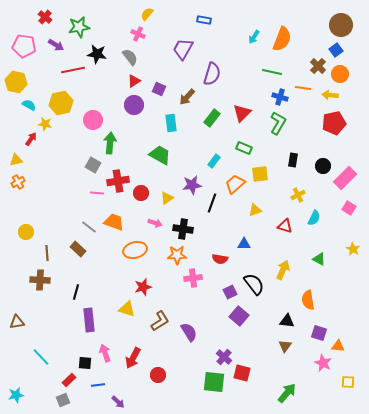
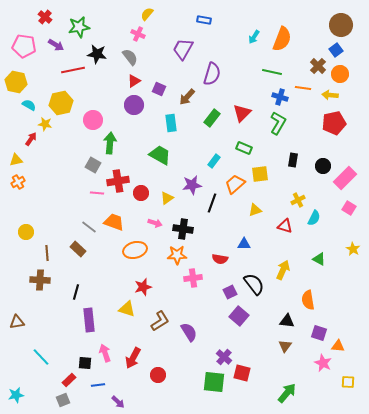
yellow cross at (298, 195): moved 5 px down
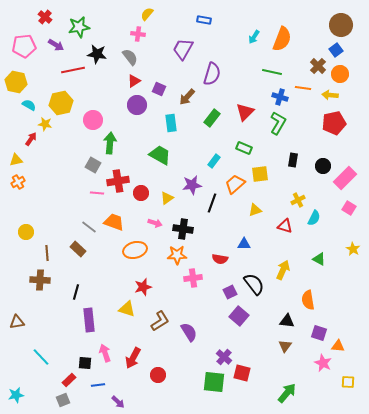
pink cross at (138, 34): rotated 16 degrees counterclockwise
pink pentagon at (24, 46): rotated 15 degrees counterclockwise
purple circle at (134, 105): moved 3 px right
red triangle at (242, 113): moved 3 px right, 1 px up
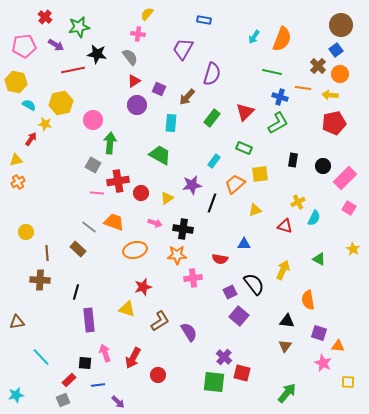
cyan rectangle at (171, 123): rotated 12 degrees clockwise
green L-shape at (278, 123): rotated 30 degrees clockwise
yellow cross at (298, 200): moved 2 px down
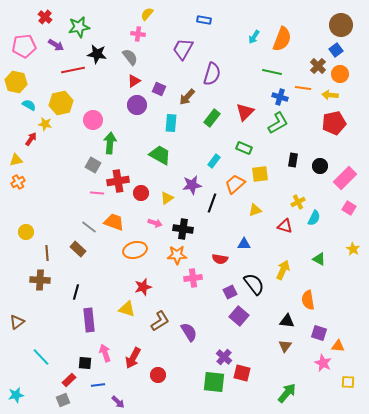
black circle at (323, 166): moved 3 px left
brown triangle at (17, 322): rotated 28 degrees counterclockwise
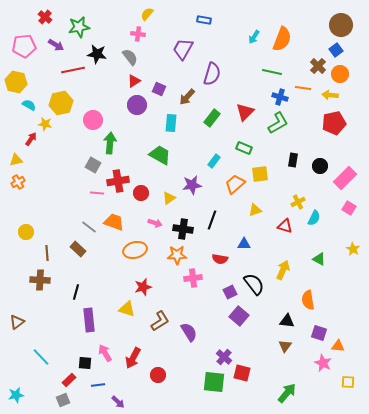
yellow triangle at (167, 198): moved 2 px right
black line at (212, 203): moved 17 px down
pink arrow at (105, 353): rotated 12 degrees counterclockwise
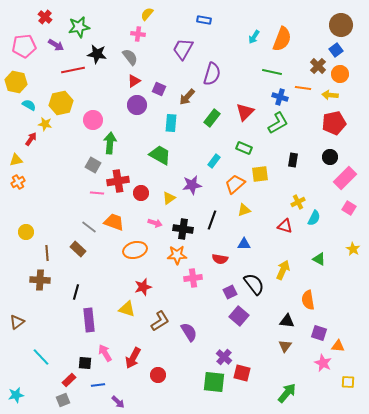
black circle at (320, 166): moved 10 px right, 9 px up
yellow triangle at (255, 210): moved 11 px left
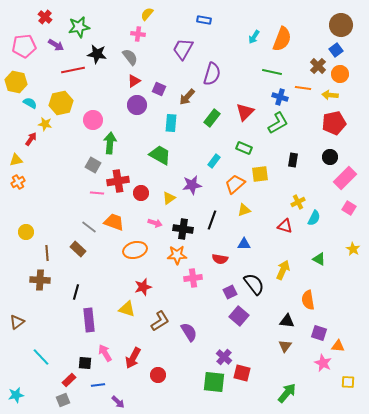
cyan semicircle at (29, 105): moved 1 px right, 2 px up
